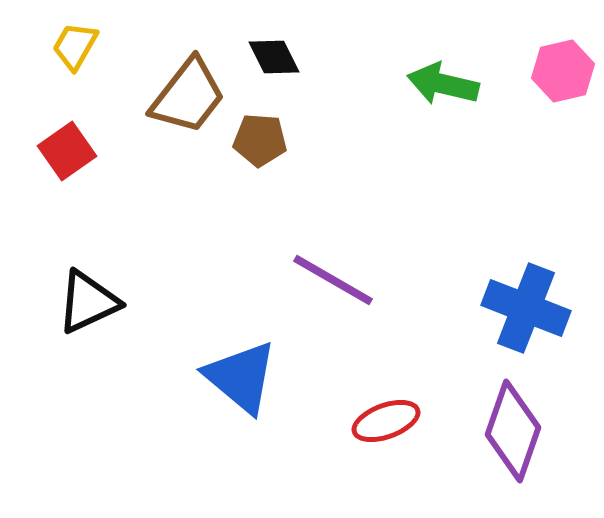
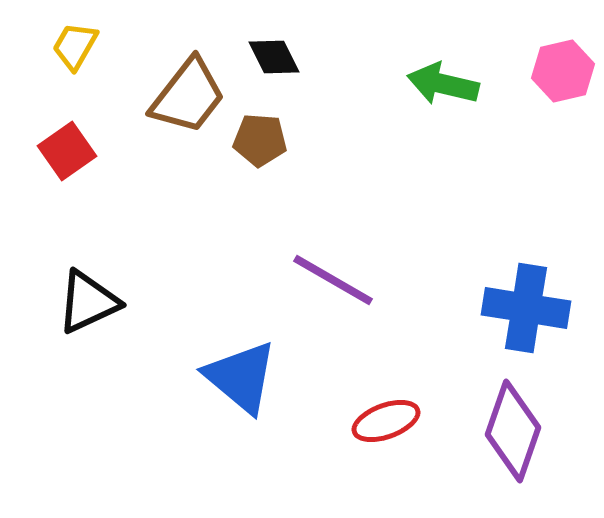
blue cross: rotated 12 degrees counterclockwise
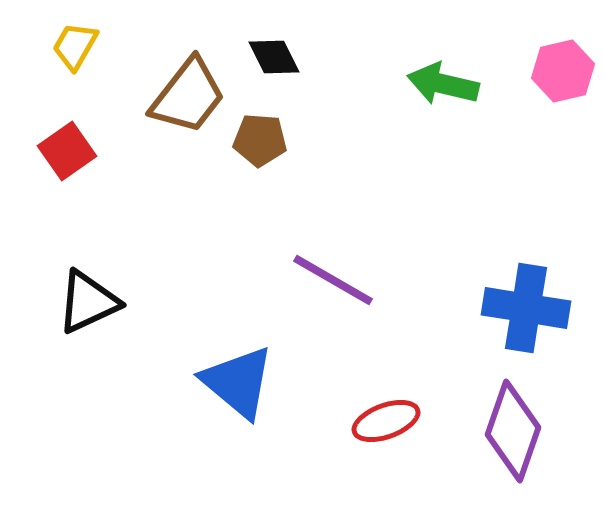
blue triangle: moved 3 px left, 5 px down
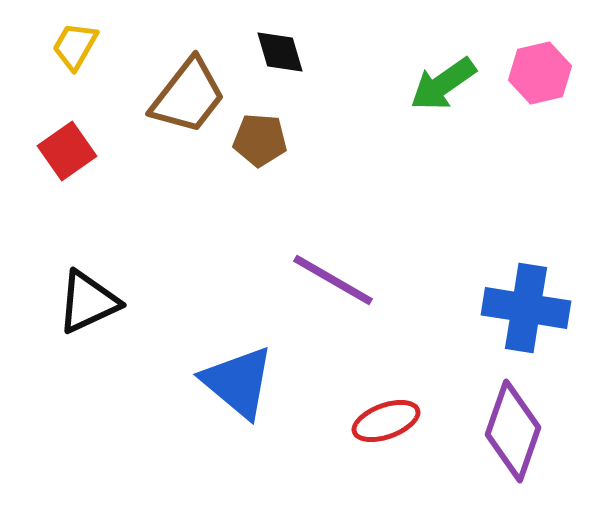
black diamond: moved 6 px right, 5 px up; rotated 10 degrees clockwise
pink hexagon: moved 23 px left, 2 px down
green arrow: rotated 48 degrees counterclockwise
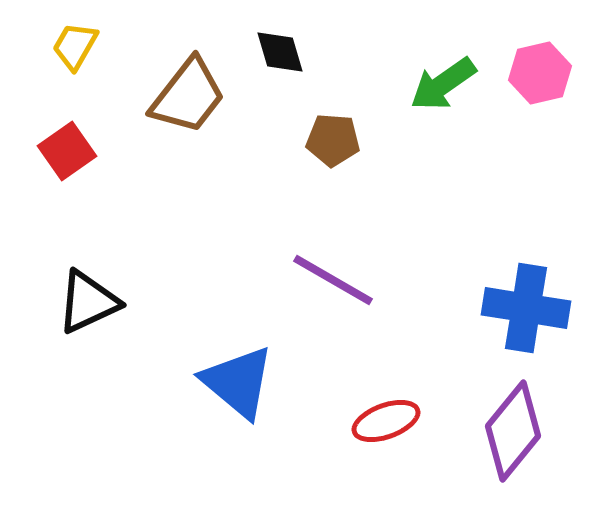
brown pentagon: moved 73 px right
purple diamond: rotated 20 degrees clockwise
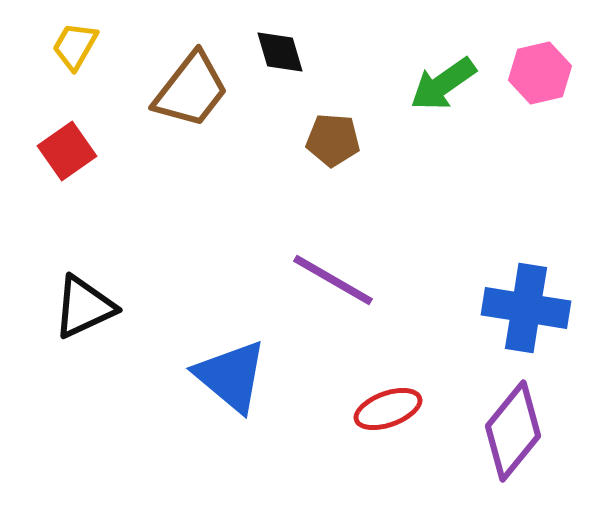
brown trapezoid: moved 3 px right, 6 px up
black triangle: moved 4 px left, 5 px down
blue triangle: moved 7 px left, 6 px up
red ellipse: moved 2 px right, 12 px up
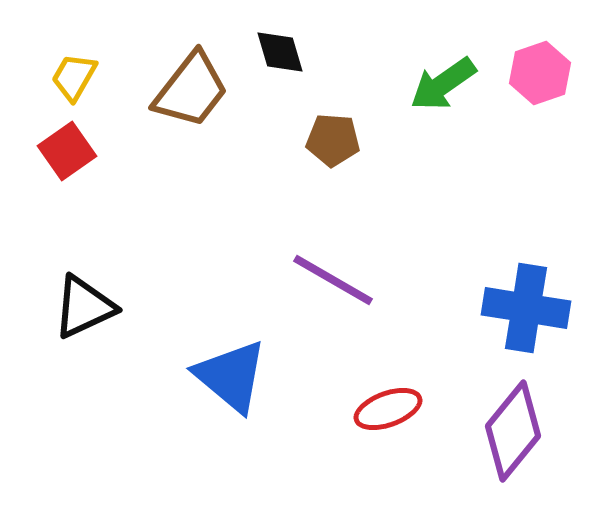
yellow trapezoid: moved 1 px left, 31 px down
pink hexagon: rotated 6 degrees counterclockwise
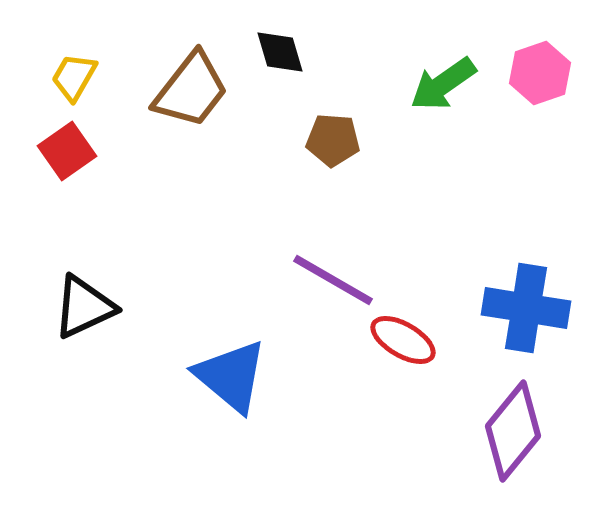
red ellipse: moved 15 px right, 69 px up; rotated 50 degrees clockwise
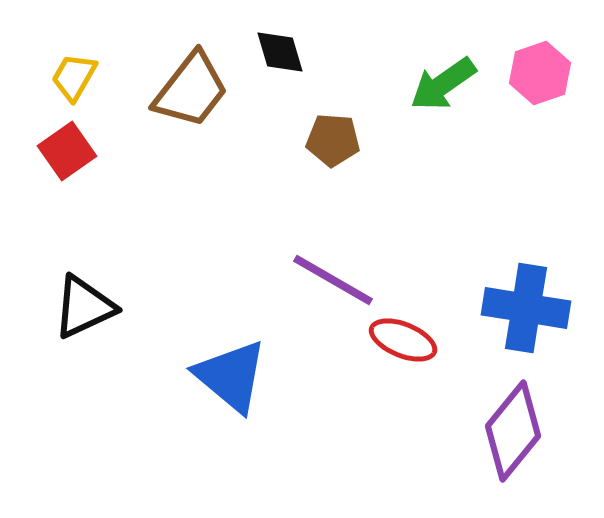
red ellipse: rotated 8 degrees counterclockwise
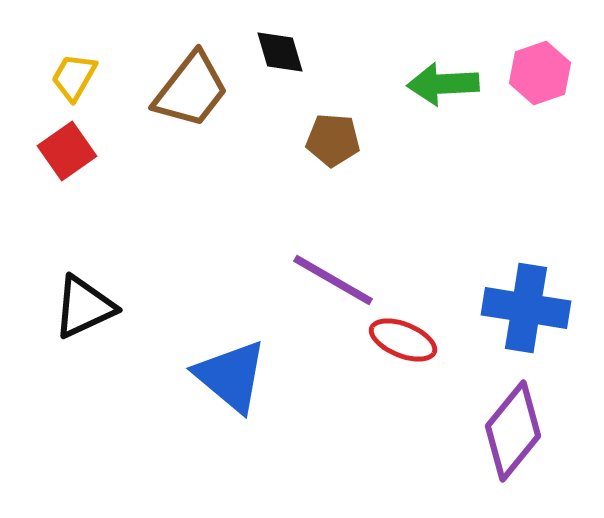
green arrow: rotated 32 degrees clockwise
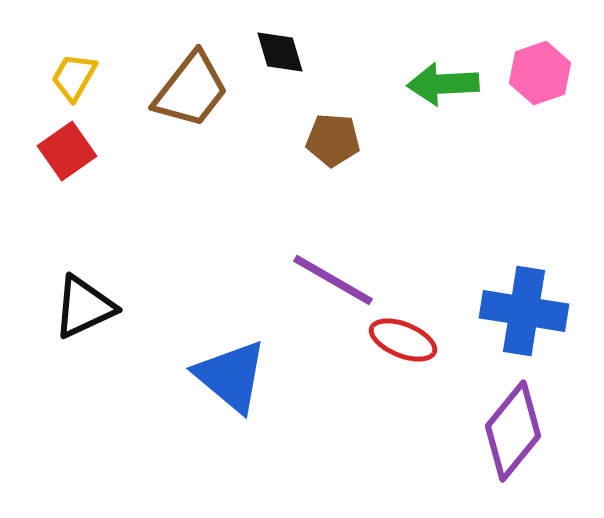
blue cross: moved 2 px left, 3 px down
